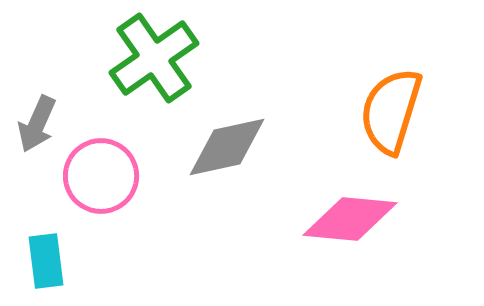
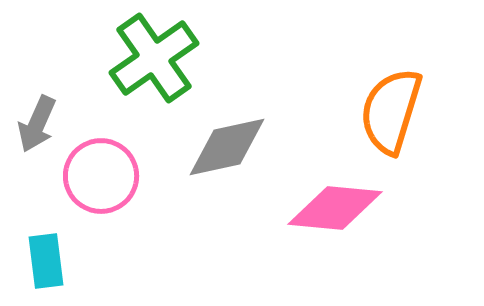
pink diamond: moved 15 px left, 11 px up
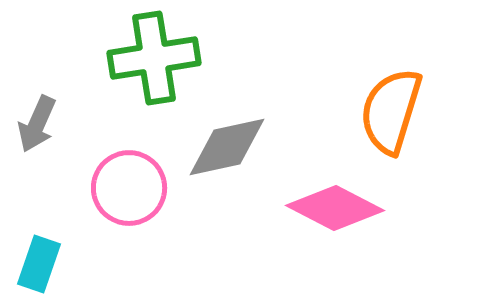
green cross: rotated 26 degrees clockwise
pink circle: moved 28 px right, 12 px down
pink diamond: rotated 22 degrees clockwise
cyan rectangle: moved 7 px left, 3 px down; rotated 26 degrees clockwise
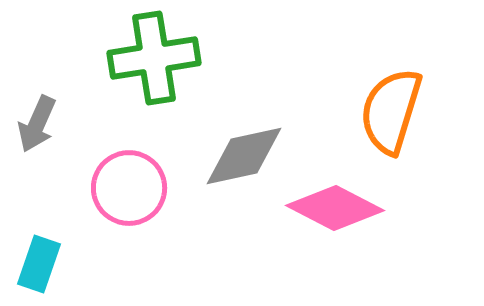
gray diamond: moved 17 px right, 9 px down
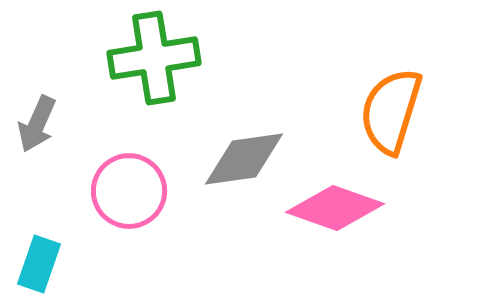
gray diamond: moved 3 px down; rotated 4 degrees clockwise
pink circle: moved 3 px down
pink diamond: rotated 8 degrees counterclockwise
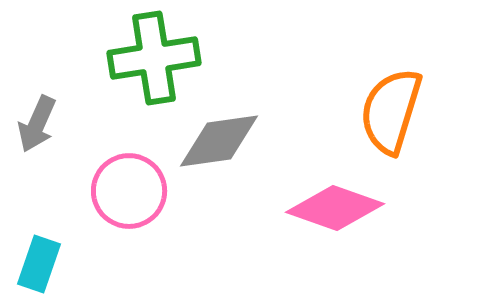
gray diamond: moved 25 px left, 18 px up
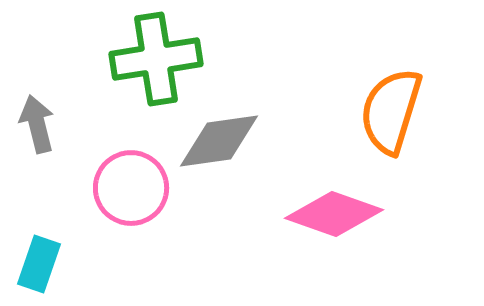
green cross: moved 2 px right, 1 px down
gray arrow: rotated 142 degrees clockwise
pink circle: moved 2 px right, 3 px up
pink diamond: moved 1 px left, 6 px down
